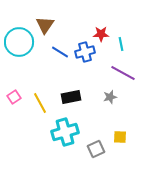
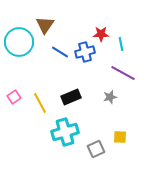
black rectangle: rotated 12 degrees counterclockwise
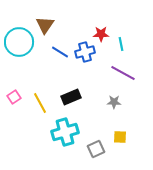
gray star: moved 4 px right, 5 px down; rotated 16 degrees clockwise
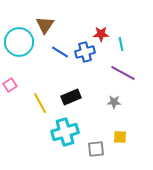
pink square: moved 4 px left, 12 px up
gray square: rotated 18 degrees clockwise
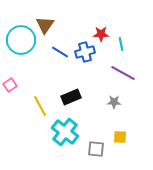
cyan circle: moved 2 px right, 2 px up
yellow line: moved 3 px down
cyan cross: rotated 36 degrees counterclockwise
gray square: rotated 12 degrees clockwise
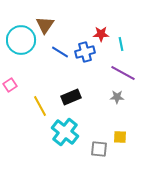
gray star: moved 3 px right, 5 px up
gray square: moved 3 px right
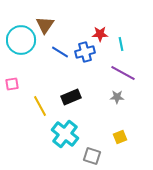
red star: moved 1 px left
pink square: moved 2 px right, 1 px up; rotated 24 degrees clockwise
cyan cross: moved 2 px down
yellow square: rotated 24 degrees counterclockwise
gray square: moved 7 px left, 7 px down; rotated 12 degrees clockwise
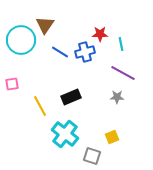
yellow square: moved 8 px left
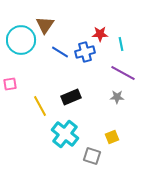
pink square: moved 2 px left
